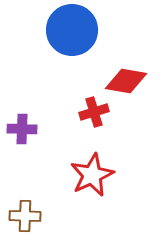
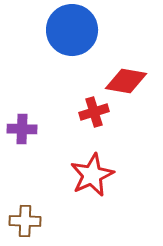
brown cross: moved 5 px down
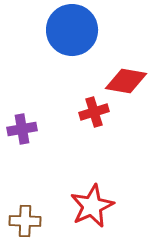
purple cross: rotated 12 degrees counterclockwise
red star: moved 31 px down
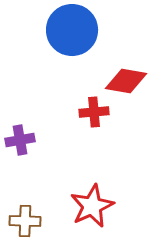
red cross: rotated 12 degrees clockwise
purple cross: moved 2 px left, 11 px down
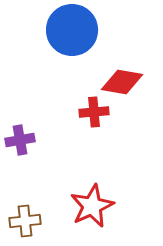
red diamond: moved 4 px left, 1 px down
brown cross: rotated 8 degrees counterclockwise
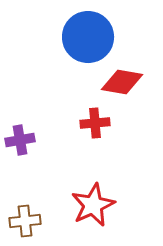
blue circle: moved 16 px right, 7 px down
red cross: moved 1 px right, 11 px down
red star: moved 1 px right, 1 px up
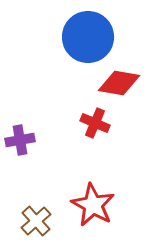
red diamond: moved 3 px left, 1 px down
red cross: rotated 28 degrees clockwise
red star: rotated 18 degrees counterclockwise
brown cross: moved 11 px right; rotated 36 degrees counterclockwise
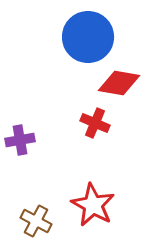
brown cross: rotated 20 degrees counterclockwise
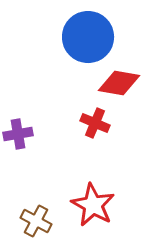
purple cross: moved 2 px left, 6 px up
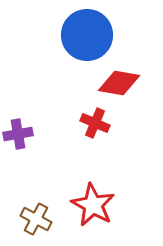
blue circle: moved 1 px left, 2 px up
brown cross: moved 2 px up
